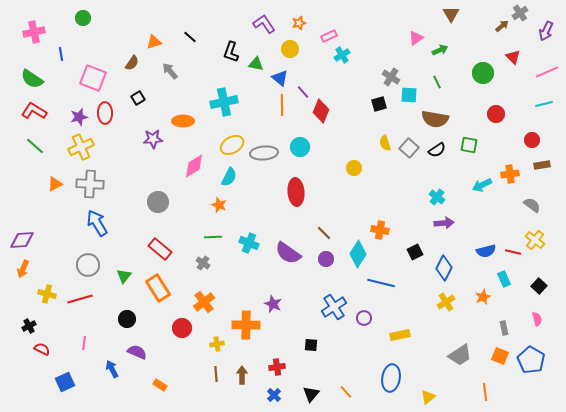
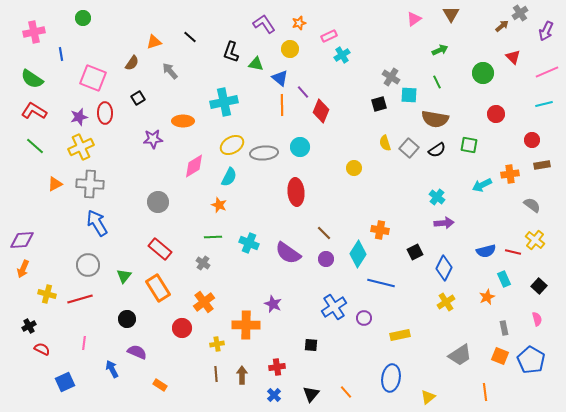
pink triangle at (416, 38): moved 2 px left, 19 px up
orange star at (483, 297): moved 4 px right
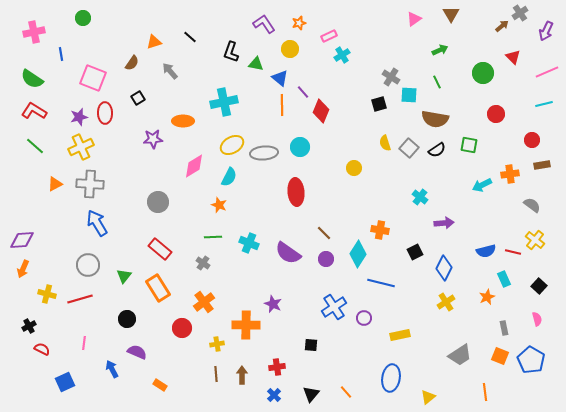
cyan cross at (437, 197): moved 17 px left
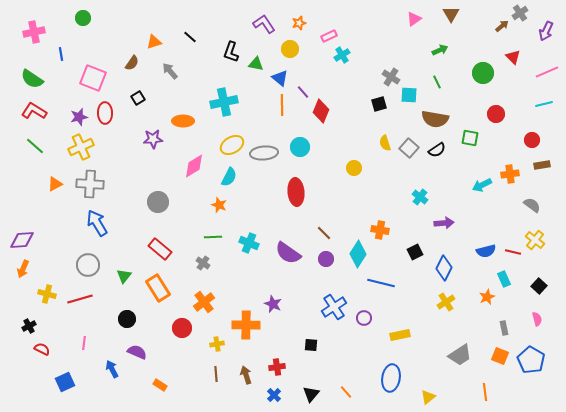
green square at (469, 145): moved 1 px right, 7 px up
brown arrow at (242, 375): moved 4 px right; rotated 18 degrees counterclockwise
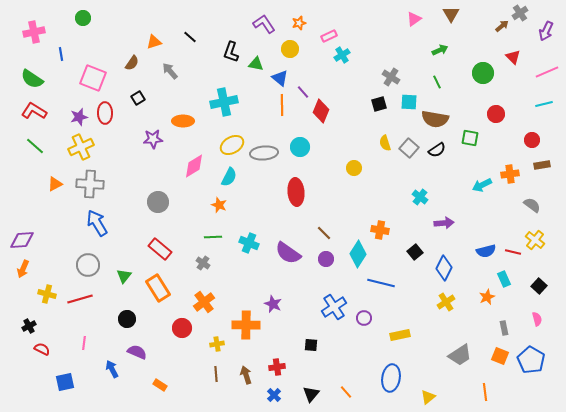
cyan square at (409, 95): moved 7 px down
black square at (415, 252): rotated 14 degrees counterclockwise
blue square at (65, 382): rotated 12 degrees clockwise
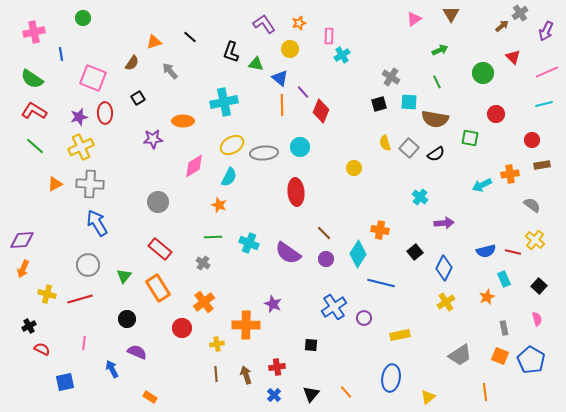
pink rectangle at (329, 36): rotated 63 degrees counterclockwise
black semicircle at (437, 150): moved 1 px left, 4 px down
orange rectangle at (160, 385): moved 10 px left, 12 px down
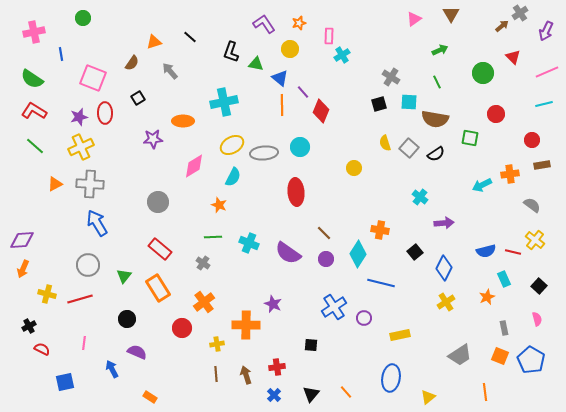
cyan semicircle at (229, 177): moved 4 px right
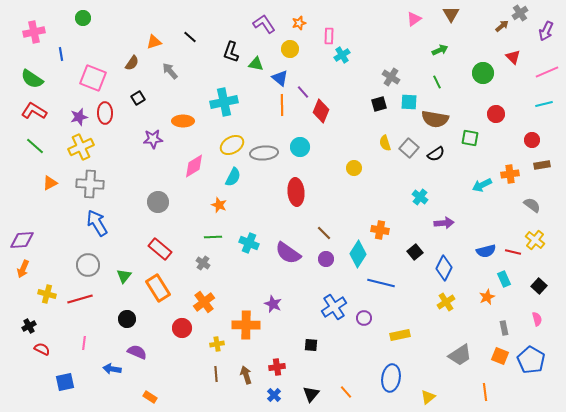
orange triangle at (55, 184): moved 5 px left, 1 px up
blue arrow at (112, 369): rotated 54 degrees counterclockwise
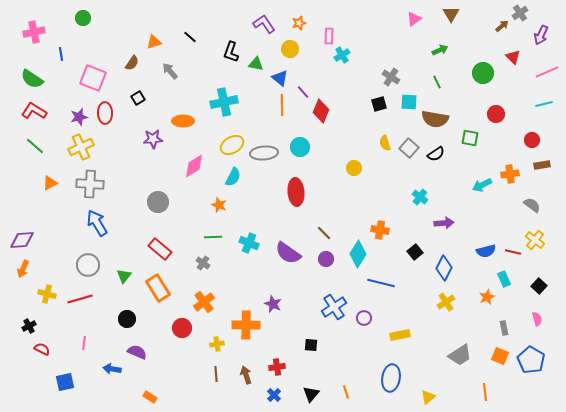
purple arrow at (546, 31): moved 5 px left, 4 px down
orange line at (346, 392): rotated 24 degrees clockwise
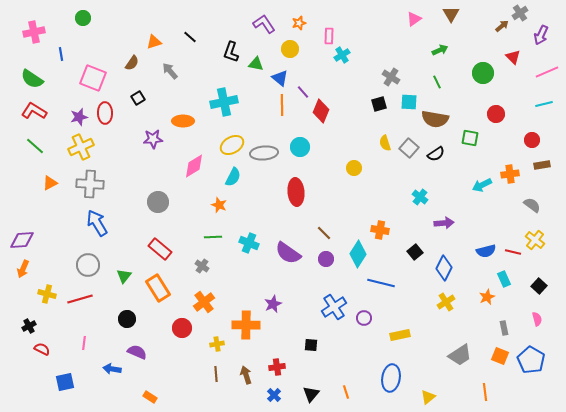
gray cross at (203, 263): moved 1 px left, 3 px down
purple star at (273, 304): rotated 24 degrees clockwise
